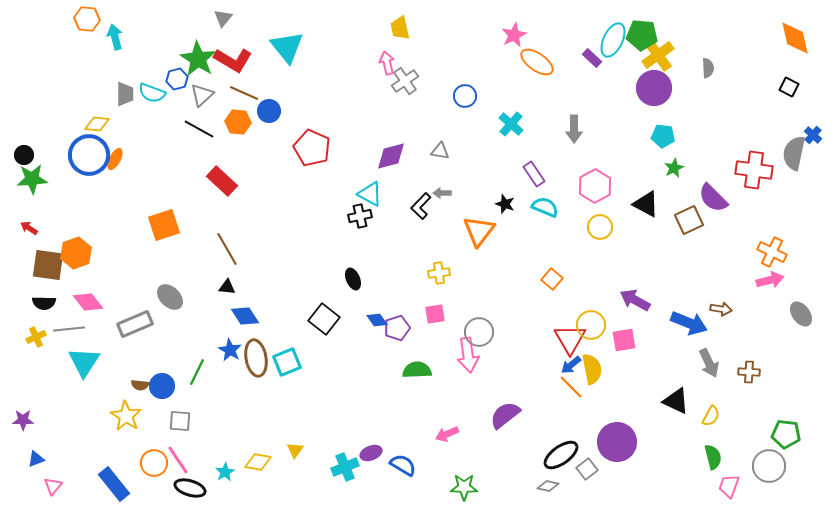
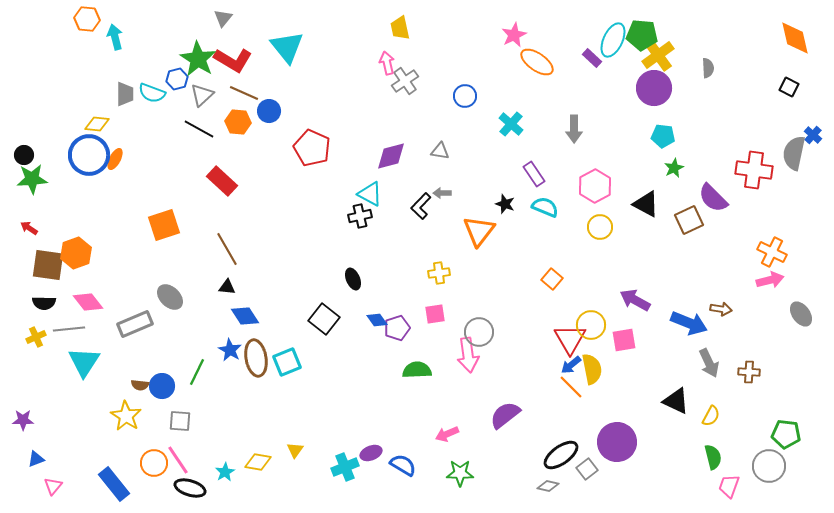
green star at (464, 487): moved 4 px left, 14 px up
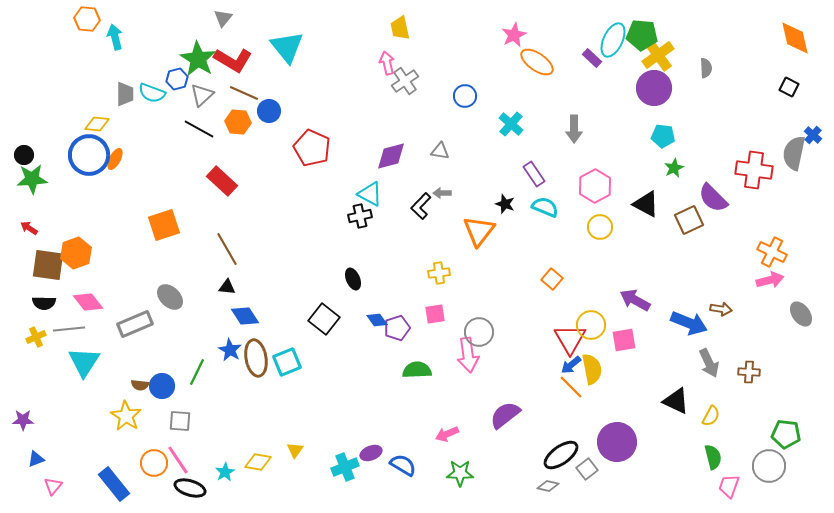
gray semicircle at (708, 68): moved 2 px left
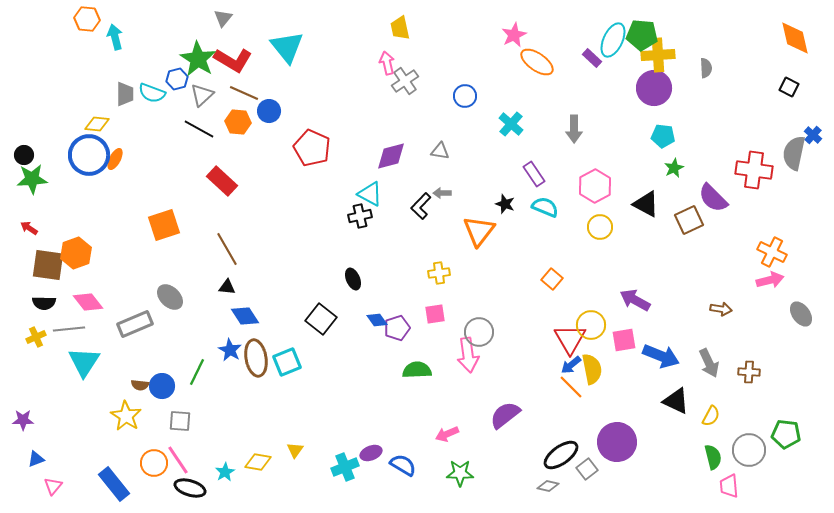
yellow cross at (658, 55): rotated 32 degrees clockwise
black square at (324, 319): moved 3 px left
blue arrow at (689, 323): moved 28 px left, 33 px down
gray circle at (769, 466): moved 20 px left, 16 px up
pink trapezoid at (729, 486): rotated 25 degrees counterclockwise
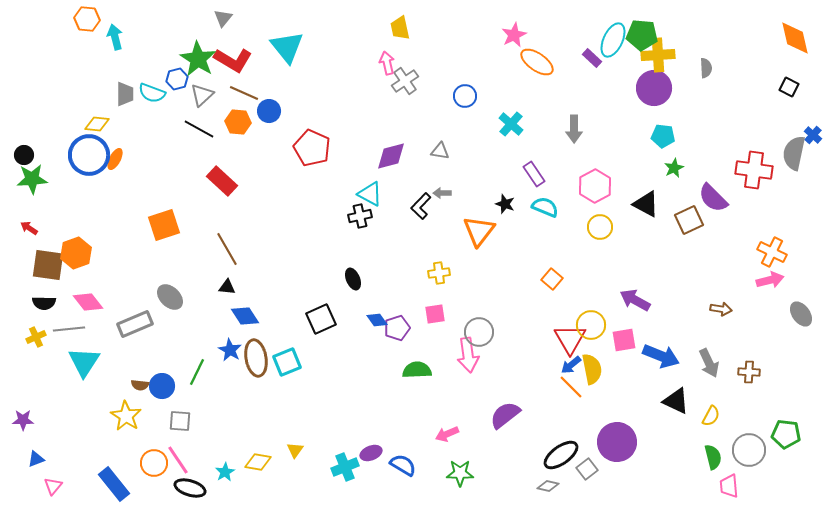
black square at (321, 319): rotated 28 degrees clockwise
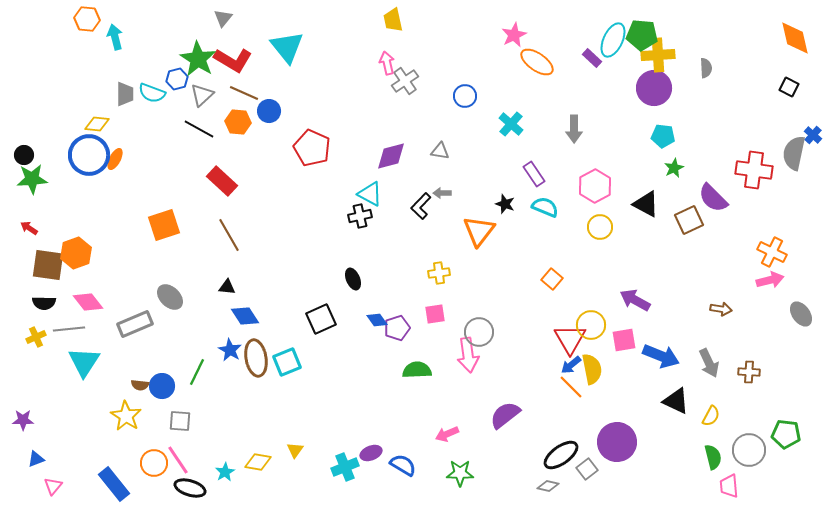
yellow trapezoid at (400, 28): moved 7 px left, 8 px up
brown line at (227, 249): moved 2 px right, 14 px up
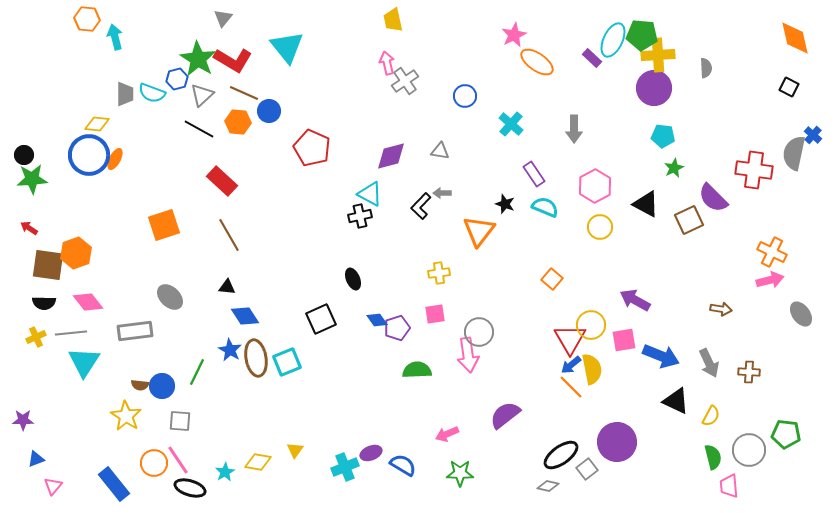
gray rectangle at (135, 324): moved 7 px down; rotated 16 degrees clockwise
gray line at (69, 329): moved 2 px right, 4 px down
